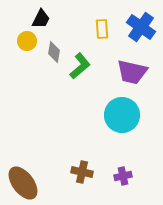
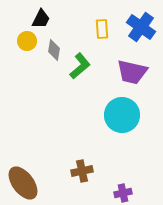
gray diamond: moved 2 px up
brown cross: moved 1 px up; rotated 25 degrees counterclockwise
purple cross: moved 17 px down
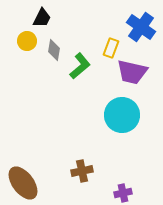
black trapezoid: moved 1 px right, 1 px up
yellow rectangle: moved 9 px right, 19 px down; rotated 24 degrees clockwise
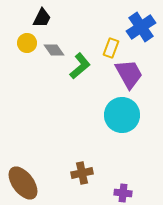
blue cross: rotated 20 degrees clockwise
yellow circle: moved 2 px down
gray diamond: rotated 45 degrees counterclockwise
purple trapezoid: moved 3 px left, 2 px down; rotated 132 degrees counterclockwise
brown cross: moved 2 px down
purple cross: rotated 18 degrees clockwise
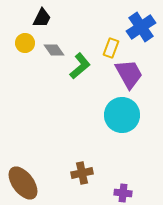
yellow circle: moved 2 px left
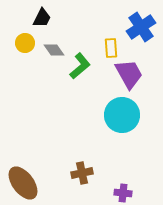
yellow rectangle: rotated 24 degrees counterclockwise
